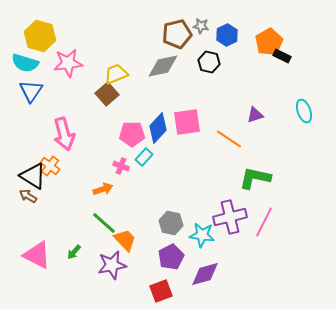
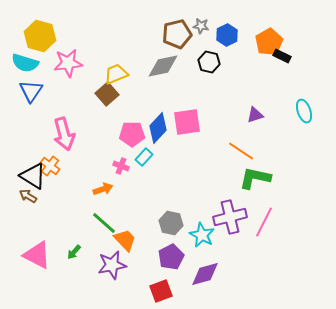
orange line: moved 12 px right, 12 px down
cyan star: rotated 20 degrees clockwise
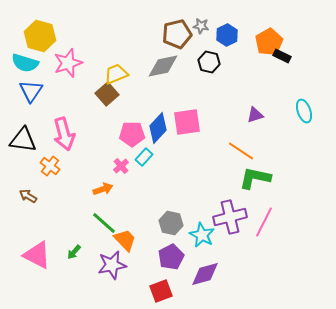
pink star: rotated 12 degrees counterclockwise
pink cross: rotated 28 degrees clockwise
black triangle: moved 10 px left, 36 px up; rotated 24 degrees counterclockwise
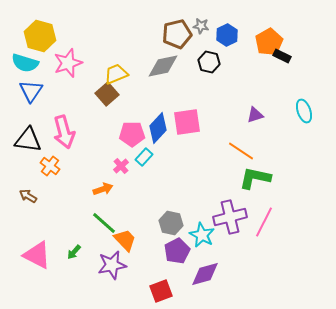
pink arrow: moved 2 px up
black triangle: moved 5 px right
purple pentagon: moved 6 px right, 6 px up
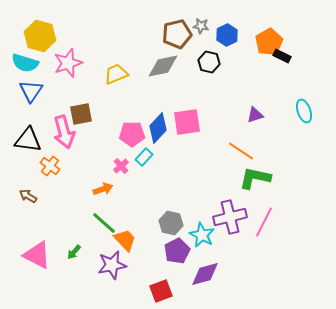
brown square: moved 26 px left, 20 px down; rotated 30 degrees clockwise
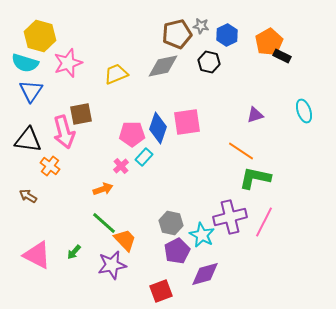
blue diamond: rotated 24 degrees counterclockwise
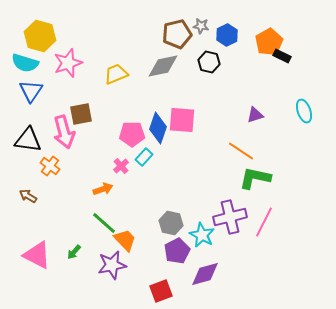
pink square: moved 5 px left, 2 px up; rotated 12 degrees clockwise
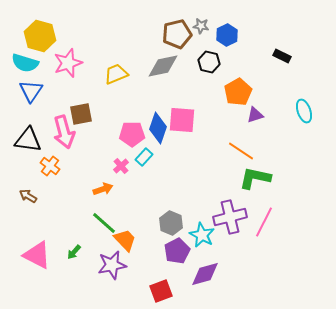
orange pentagon: moved 31 px left, 50 px down
gray hexagon: rotated 10 degrees clockwise
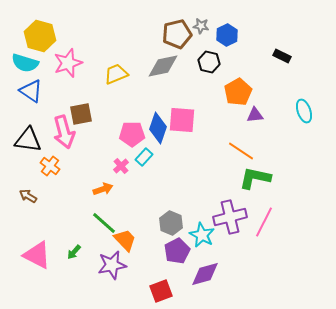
blue triangle: rotated 30 degrees counterclockwise
purple triangle: rotated 12 degrees clockwise
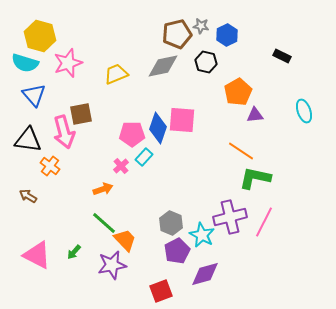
black hexagon: moved 3 px left
blue triangle: moved 3 px right, 4 px down; rotated 15 degrees clockwise
